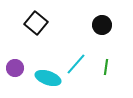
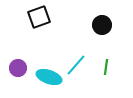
black square: moved 3 px right, 6 px up; rotated 30 degrees clockwise
cyan line: moved 1 px down
purple circle: moved 3 px right
cyan ellipse: moved 1 px right, 1 px up
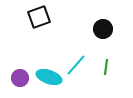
black circle: moved 1 px right, 4 px down
purple circle: moved 2 px right, 10 px down
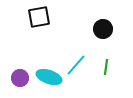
black square: rotated 10 degrees clockwise
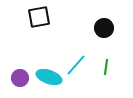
black circle: moved 1 px right, 1 px up
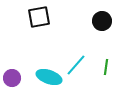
black circle: moved 2 px left, 7 px up
purple circle: moved 8 px left
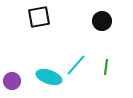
purple circle: moved 3 px down
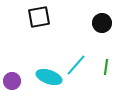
black circle: moved 2 px down
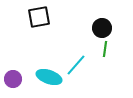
black circle: moved 5 px down
green line: moved 1 px left, 18 px up
purple circle: moved 1 px right, 2 px up
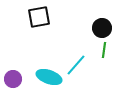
green line: moved 1 px left, 1 px down
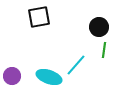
black circle: moved 3 px left, 1 px up
purple circle: moved 1 px left, 3 px up
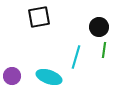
cyan line: moved 8 px up; rotated 25 degrees counterclockwise
